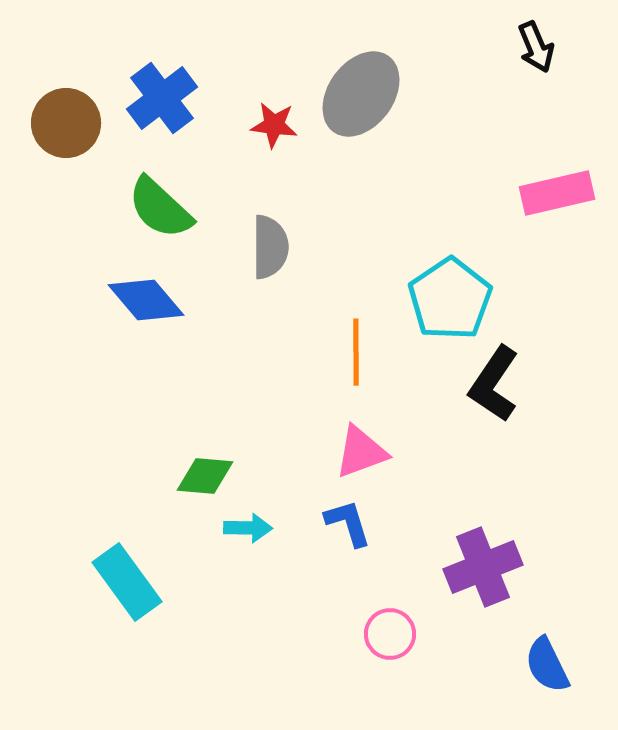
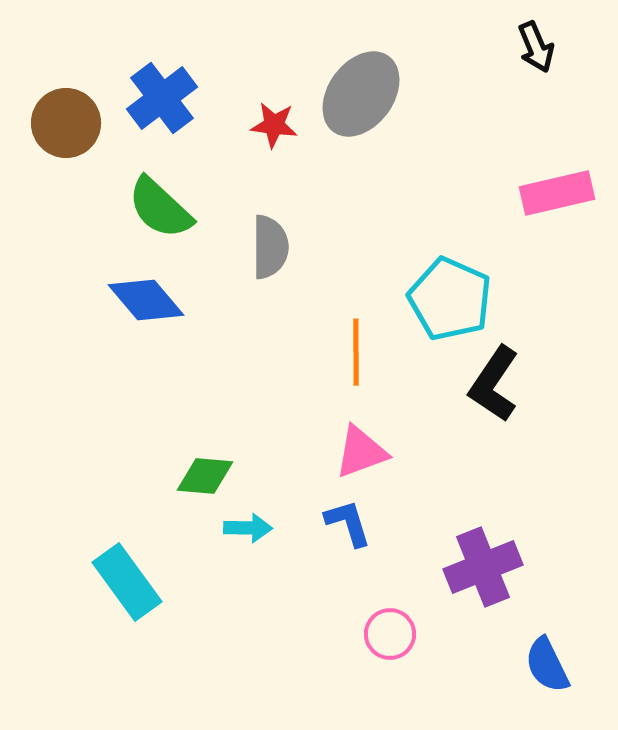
cyan pentagon: rotated 14 degrees counterclockwise
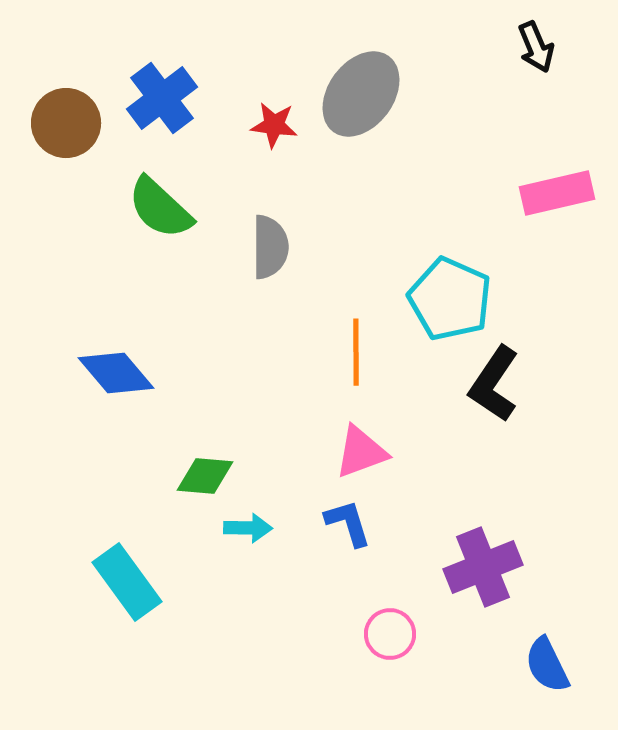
blue diamond: moved 30 px left, 73 px down
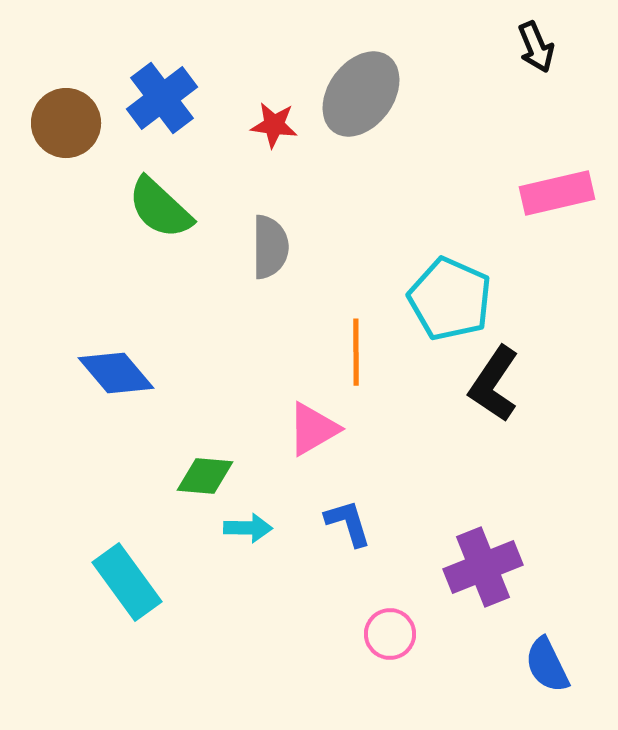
pink triangle: moved 48 px left, 23 px up; rotated 10 degrees counterclockwise
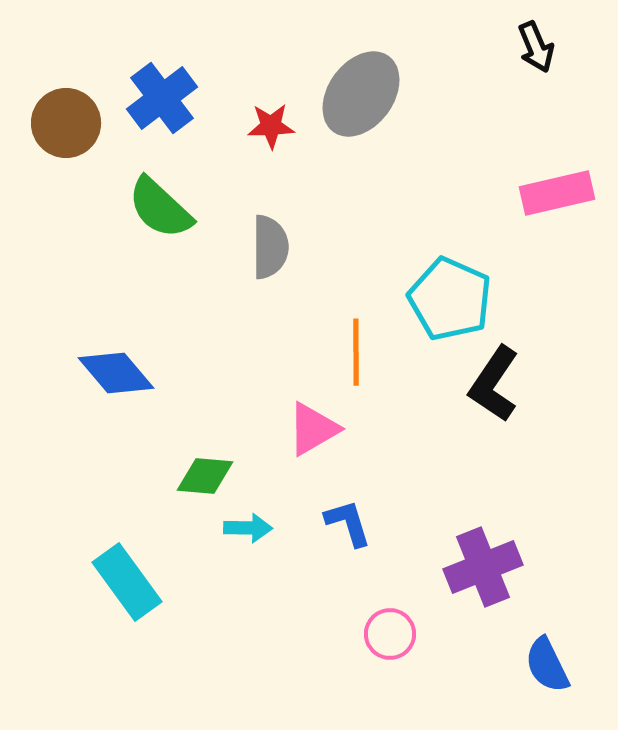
red star: moved 3 px left, 1 px down; rotated 9 degrees counterclockwise
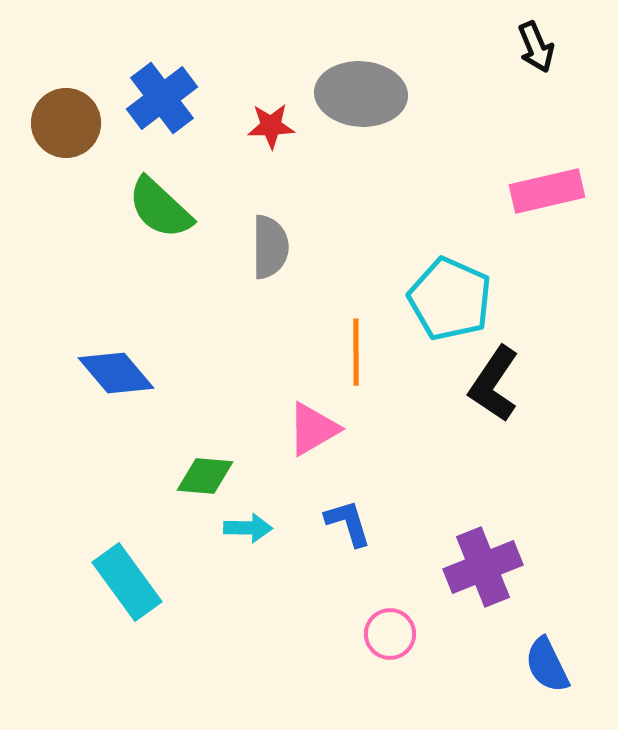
gray ellipse: rotated 58 degrees clockwise
pink rectangle: moved 10 px left, 2 px up
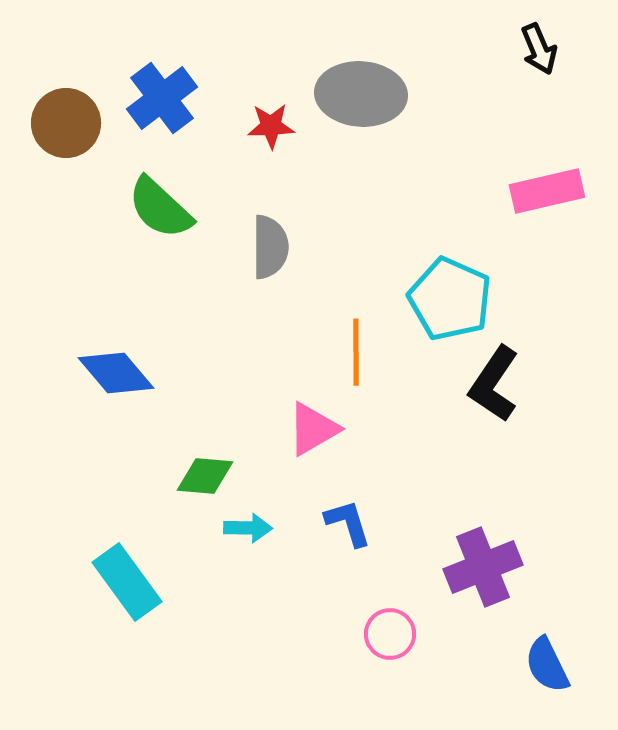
black arrow: moved 3 px right, 2 px down
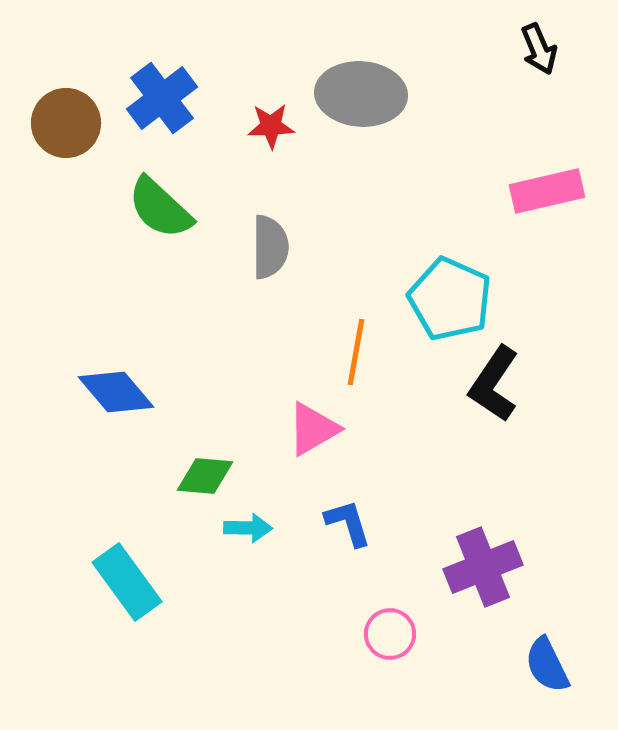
orange line: rotated 10 degrees clockwise
blue diamond: moved 19 px down
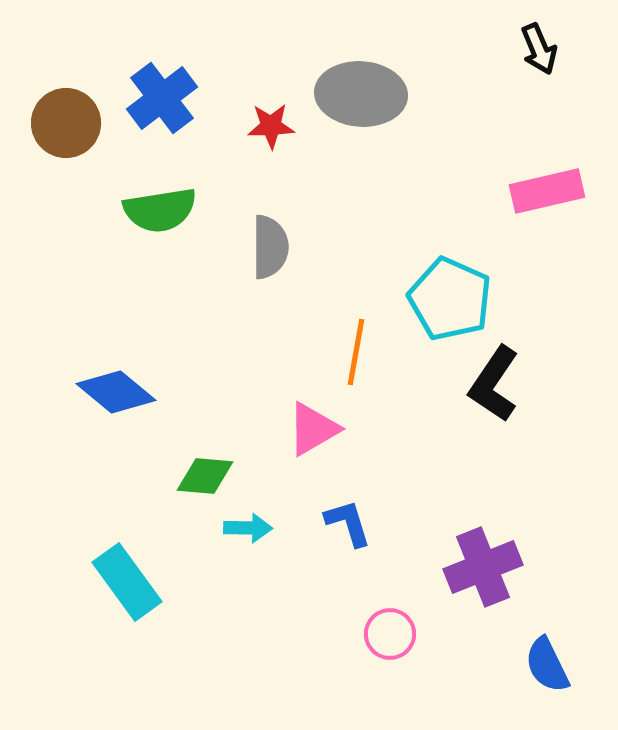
green semicircle: moved 2 px down; rotated 52 degrees counterclockwise
blue diamond: rotated 10 degrees counterclockwise
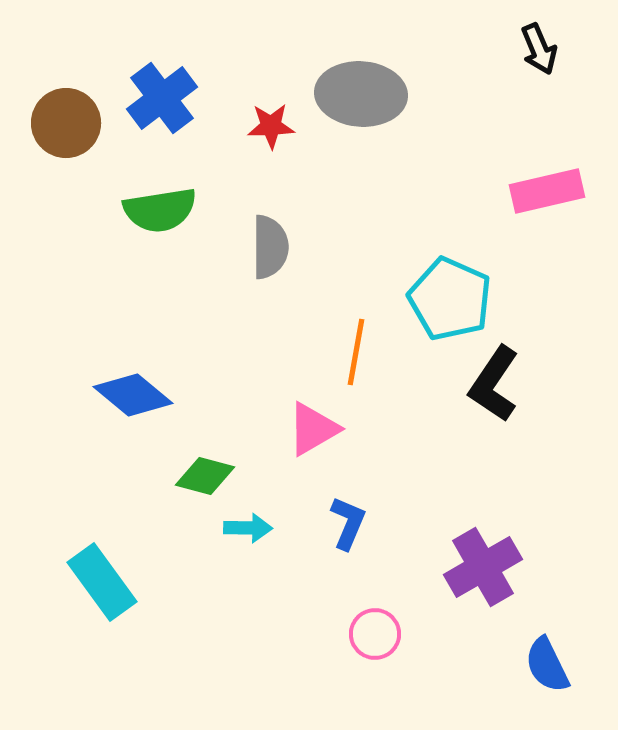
blue diamond: moved 17 px right, 3 px down
green diamond: rotated 10 degrees clockwise
blue L-shape: rotated 40 degrees clockwise
purple cross: rotated 8 degrees counterclockwise
cyan rectangle: moved 25 px left
pink circle: moved 15 px left
